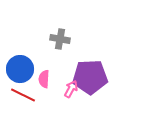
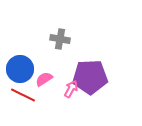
pink semicircle: rotated 54 degrees clockwise
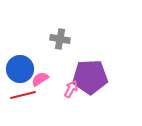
pink semicircle: moved 4 px left
red line: rotated 40 degrees counterclockwise
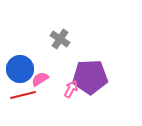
gray cross: rotated 24 degrees clockwise
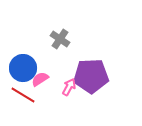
blue circle: moved 3 px right, 1 px up
purple pentagon: moved 1 px right, 1 px up
pink arrow: moved 2 px left, 2 px up
red line: rotated 45 degrees clockwise
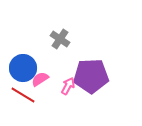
pink arrow: moved 1 px left, 1 px up
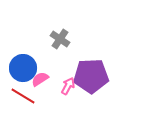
red line: moved 1 px down
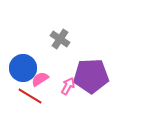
red line: moved 7 px right
